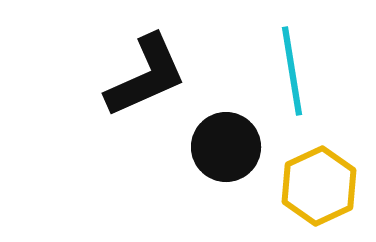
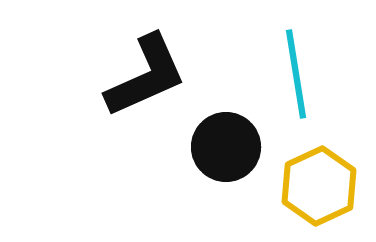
cyan line: moved 4 px right, 3 px down
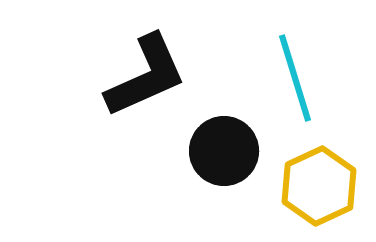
cyan line: moved 1 px left, 4 px down; rotated 8 degrees counterclockwise
black circle: moved 2 px left, 4 px down
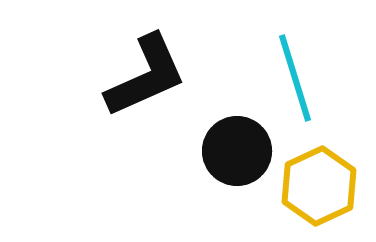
black circle: moved 13 px right
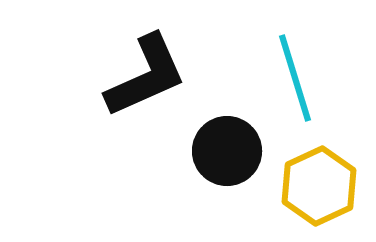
black circle: moved 10 px left
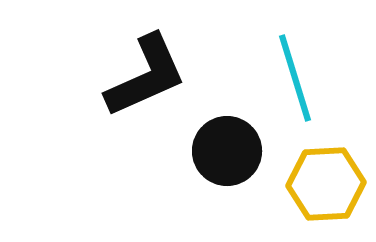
yellow hexagon: moved 7 px right, 2 px up; rotated 22 degrees clockwise
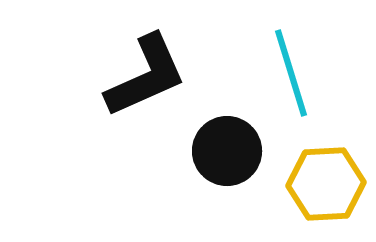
cyan line: moved 4 px left, 5 px up
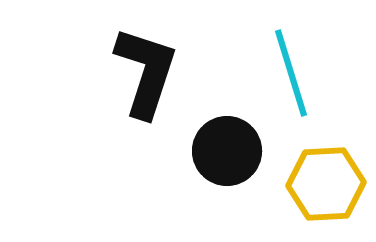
black L-shape: moved 4 px up; rotated 48 degrees counterclockwise
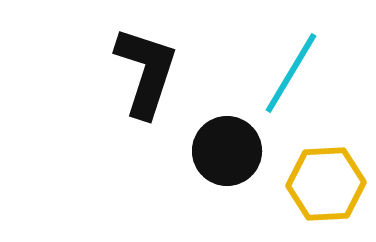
cyan line: rotated 48 degrees clockwise
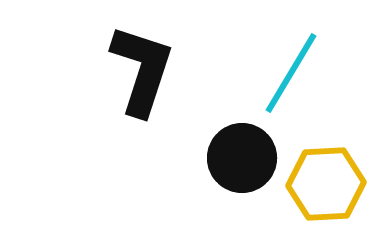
black L-shape: moved 4 px left, 2 px up
black circle: moved 15 px right, 7 px down
